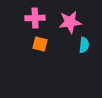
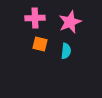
pink star: rotated 15 degrees counterclockwise
cyan semicircle: moved 18 px left, 6 px down
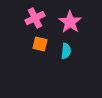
pink cross: rotated 24 degrees counterclockwise
pink star: rotated 15 degrees counterclockwise
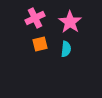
orange square: rotated 28 degrees counterclockwise
cyan semicircle: moved 2 px up
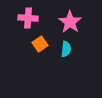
pink cross: moved 7 px left; rotated 30 degrees clockwise
orange square: rotated 21 degrees counterclockwise
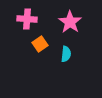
pink cross: moved 1 px left, 1 px down
cyan semicircle: moved 5 px down
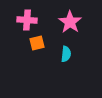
pink cross: moved 1 px down
orange square: moved 3 px left, 1 px up; rotated 21 degrees clockwise
